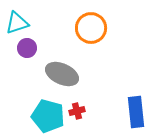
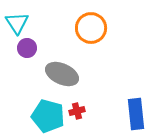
cyan triangle: rotated 45 degrees counterclockwise
blue rectangle: moved 2 px down
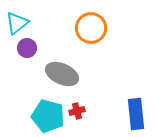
cyan triangle: rotated 25 degrees clockwise
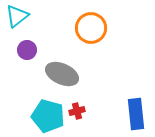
cyan triangle: moved 7 px up
purple circle: moved 2 px down
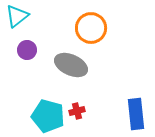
gray ellipse: moved 9 px right, 9 px up
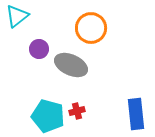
purple circle: moved 12 px right, 1 px up
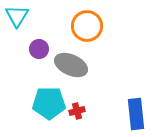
cyan triangle: rotated 20 degrees counterclockwise
orange circle: moved 4 px left, 2 px up
cyan pentagon: moved 1 px right, 13 px up; rotated 16 degrees counterclockwise
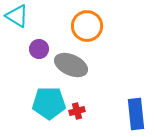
cyan triangle: rotated 30 degrees counterclockwise
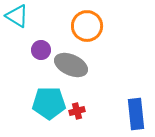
purple circle: moved 2 px right, 1 px down
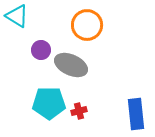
orange circle: moved 1 px up
red cross: moved 2 px right
